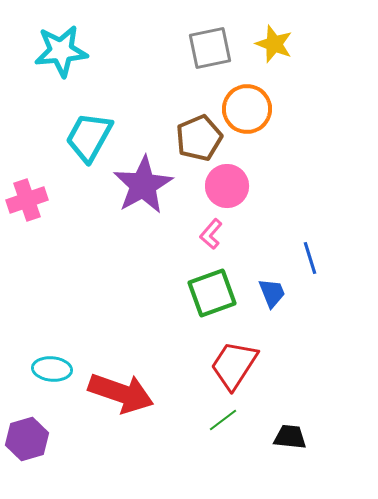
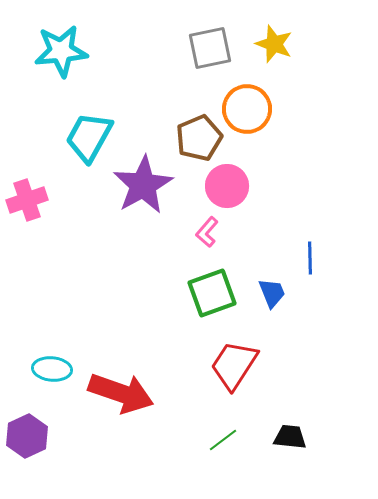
pink L-shape: moved 4 px left, 2 px up
blue line: rotated 16 degrees clockwise
green line: moved 20 px down
purple hexagon: moved 3 px up; rotated 9 degrees counterclockwise
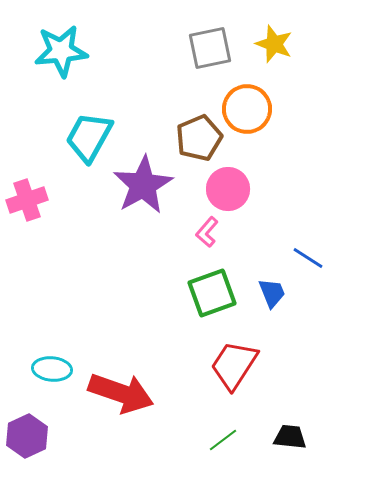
pink circle: moved 1 px right, 3 px down
blue line: moved 2 px left; rotated 56 degrees counterclockwise
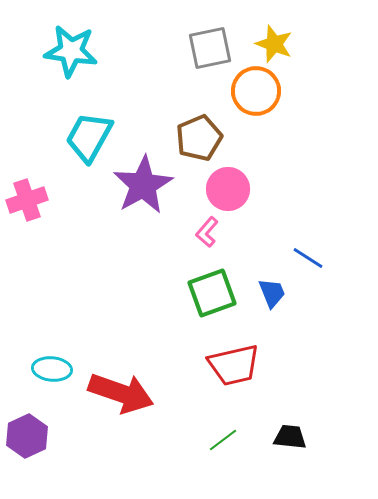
cyan star: moved 10 px right; rotated 14 degrees clockwise
orange circle: moved 9 px right, 18 px up
red trapezoid: rotated 136 degrees counterclockwise
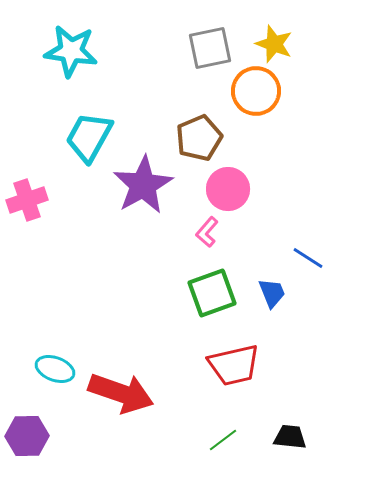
cyan ellipse: moved 3 px right; rotated 15 degrees clockwise
purple hexagon: rotated 24 degrees clockwise
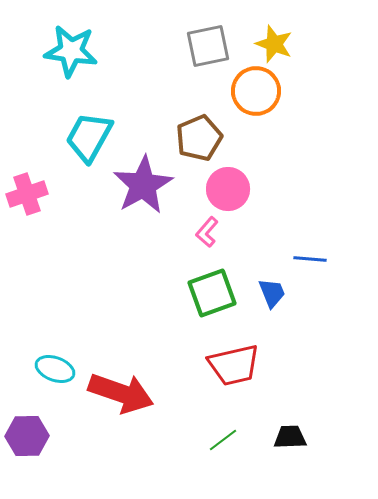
gray square: moved 2 px left, 2 px up
pink cross: moved 6 px up
blue line: moved 2 px right, 1 px down; rotated 28 degrees counterclockwise
black trapezoid: rotated 8 degrees counterclockwise
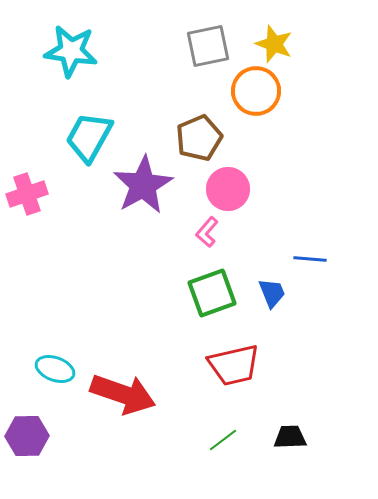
red arrow: moved 2 px right, 1 px down
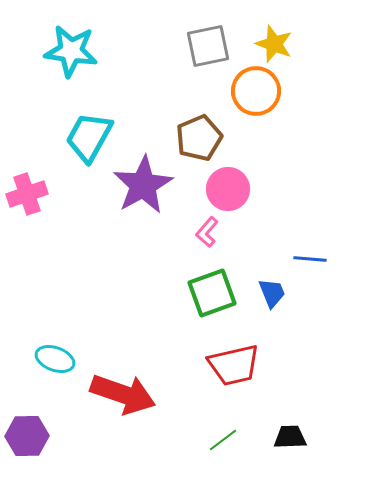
cyan ellipse: moved 10 px up
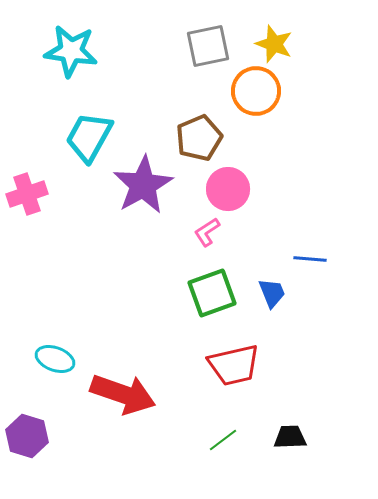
pink L-shape: rotated 16 degrees clockwise
purple hexagon: rotated 18 degrees clockwise
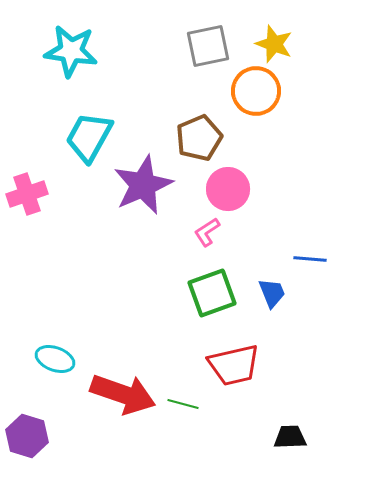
purple star: rotated 6 degrees clockwise
green line: moved 40 px left, 36 px up; rotated 52 degrees clockwise
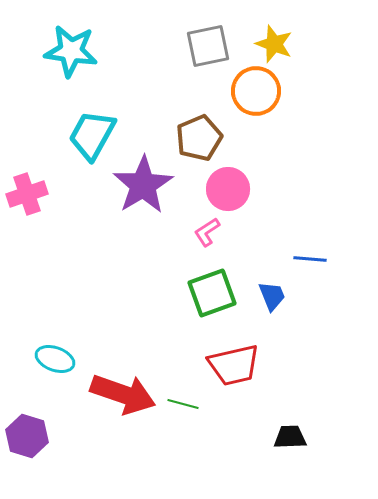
cyan trapezoid: moved 3 px right, 2 px up
purple star: rotated 8 degrees counterclockwise
blue trapezoid: moved 3 px down
